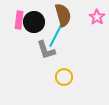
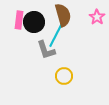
yellow circle: moved 1 px up
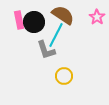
brown semicircle: rotated 40 degrees counterclockwise
pink rectangle: rotated 18 degrees counterclockwise
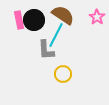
black circle: moved 2 px up
gray L-shape: rotated 15 degrees clockwise
yellow circle: moved 1 px left, 2 px up
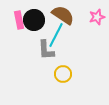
pink star: rotated 21 degrees clockwise
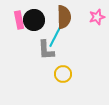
brown semicircle: moved 1 px right, 2 px down; rotated 55 degrees clockwise
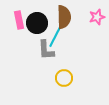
black circle: moved 3 px right, 3 px down
yellow circle: moved 1 px right, 4 px down
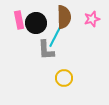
pink star: moved 5 px left, 2 px down
black circle: moved 1 px left
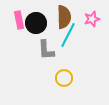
cyan line: moved 12 px right
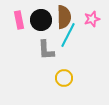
black circle: moved 5 px right, 3 px up
